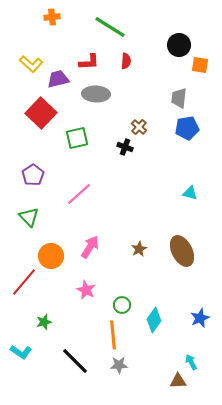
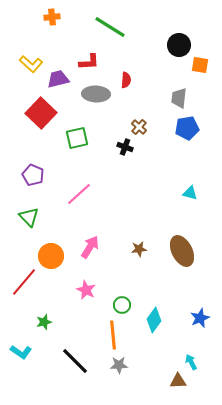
red semicircle: moved 19 px down
purple pentagon: rotated 15 degrees counterclockwise
brown star: rotated 21 degrees clockwise
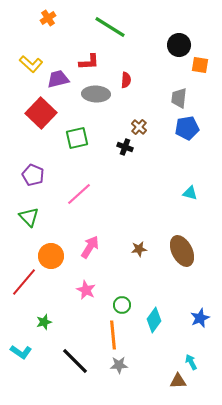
orange cross: moved 4 px left, 1 px down; rotated 28 degrees counterclockwise
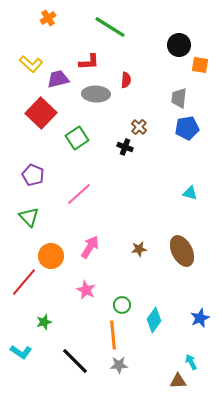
green square: rotated 20 degrees counterclockwise
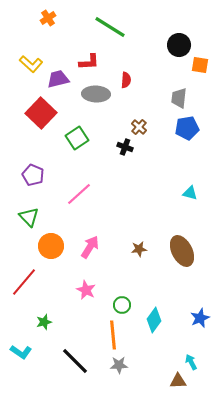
orange circle: moved 10 px up
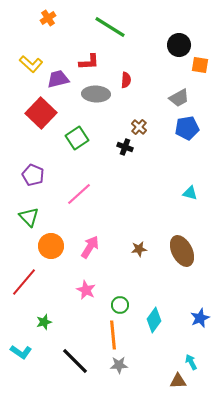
gray trapezoid: rotated 125 degrees counterclockwise
green circle: moved 2 px left
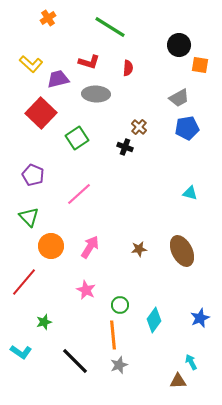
red L-shape: rotated 20 degrees clockwise
red semicircle: moved 2 px right, 12 px up
gray star: rotated 18 degrees counterclockwise
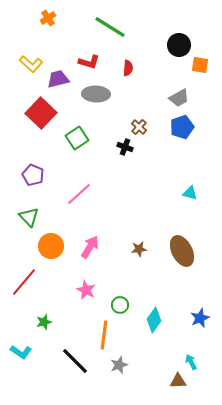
blue pentagon: moved 5 px left, 1 px up; rotated 10 degrees counterclockwise
orange line: moved 9 px left; rotated 12 degrees clockwise
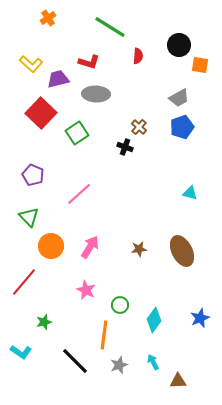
red semicircle: moved 10 px right, 12 px up
green square: moved 5 px up
cyan arrow: moved 38 px left
